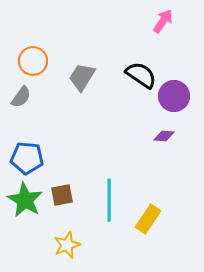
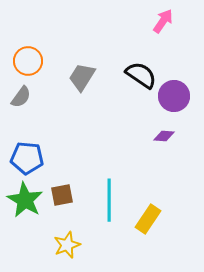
orange circle: moved 5 px left
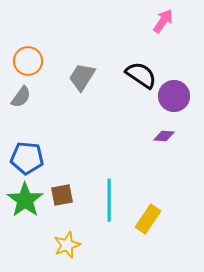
green star: rotated 6 degrees clockwise
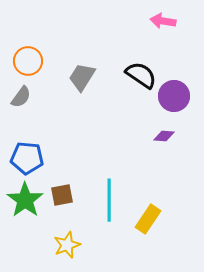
pink arrow: rotated 115 degrees counterclockwise
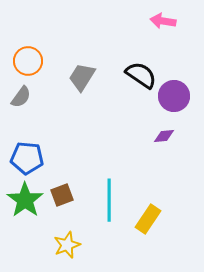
purple diamond: rotated 10 degrees counterclockwise
brown square: rotated 10 degrees counterclockwise
